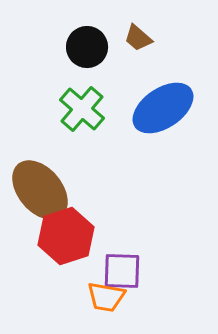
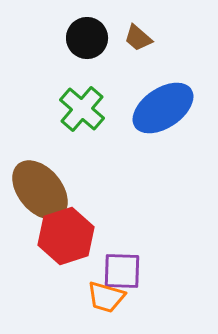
black circle: moved 9 px up
orange trapezoid: rotated 6 degrees clockwise
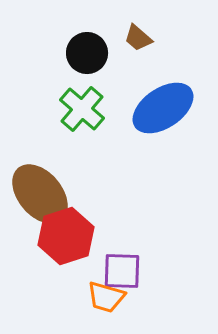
black circle: moved 15 px down
brown ellipse: moved 4 px down
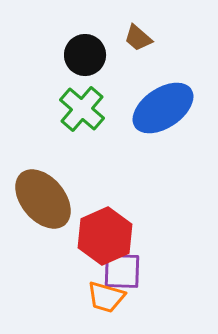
black circle: moved 2 px left, 2 px down
brown ellipse: moved 3 px right, 5 px down
red hexagon: moved 39 px right; rotated 6 degrees counterclockwise
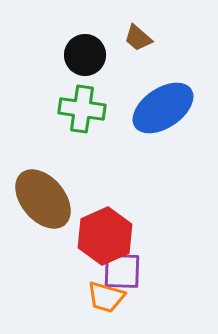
green cross: rotated 33 degrees counterclockwise
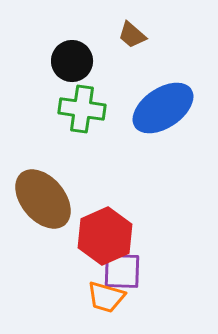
brown trapezoid: moved 6 px left, 3 px up
black circle: moved 13 px left, 6 px down
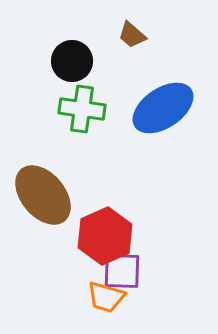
brown ellipse: moved 4 px up
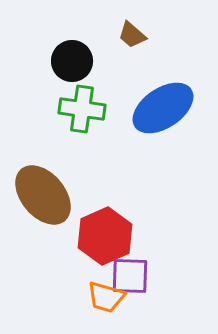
purple square: moved 8 px right, 5 px down
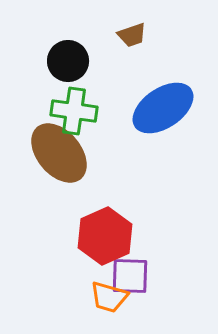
brown trapezoid: rotated 60 degrees counterclockwise
black circle: moved 4 px left
green cross: moved 8 px left, 2 px down
brown ellipse: moved 16 px right, 42 px up
orange trapezoid: moved 3 px right
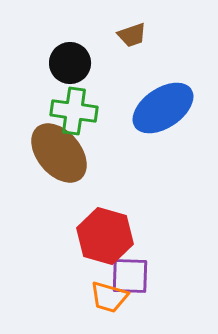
black circle: moved 2 px right, 2 px down
red hexagon: rotated 20 degrees counterclockwise
